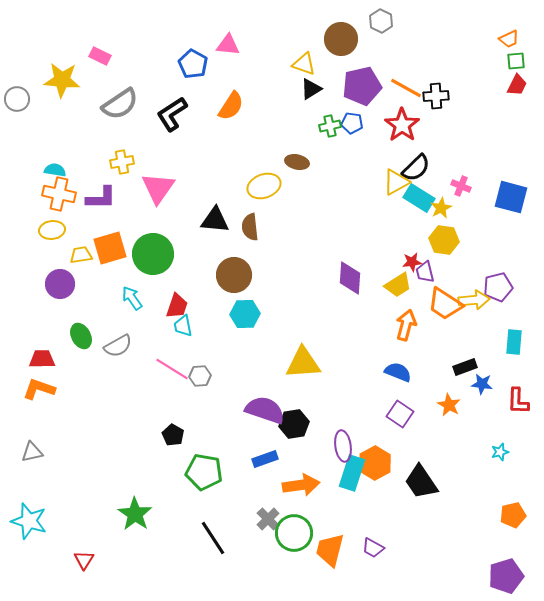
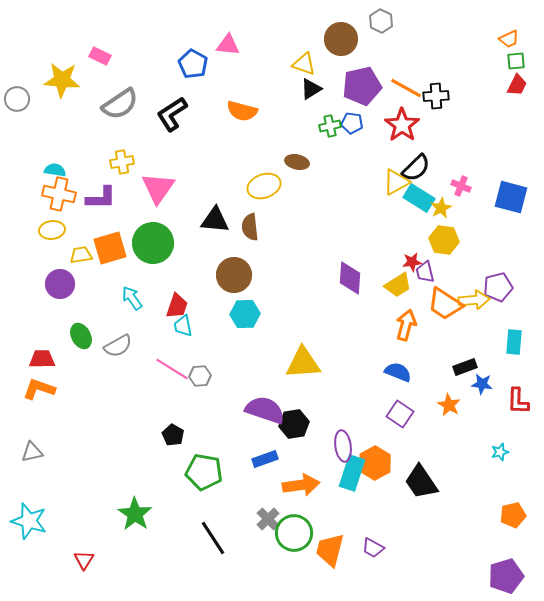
orange semicircle at (231, 106): moved 11 px right, 5 px down; rotated 72 degrees clockwise
green circle at (153, 254): moved 11 px up
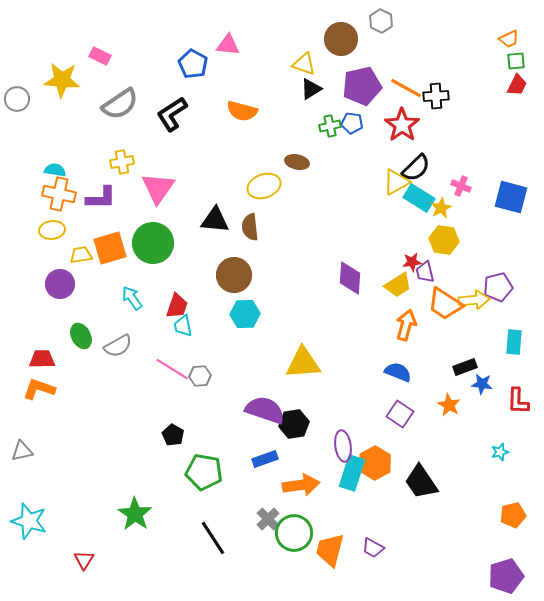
gray triangle at (32, 452): moved 10 px left, 1 px up
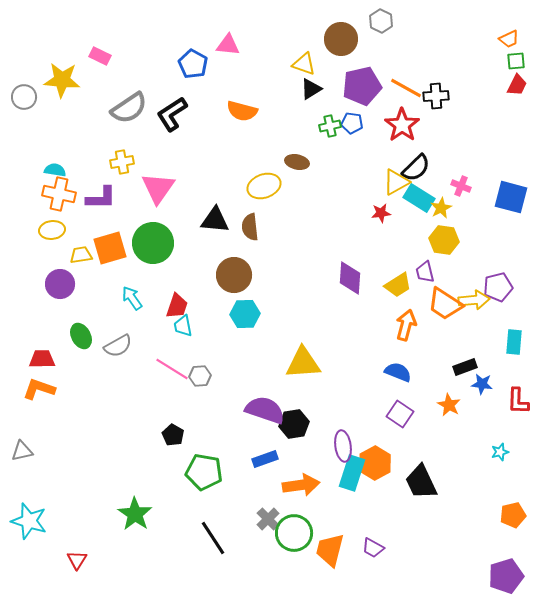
gray circle at (17, 99): moved 7 px right, 2 px up
gray semicircle at (120, 104): moved 9 px right, 4 px down
red star at (412, 262): moved 31 px left, 49 px up
black trapezoid at (421, 482): rotated 9 degrees clockwise
red triangle at (84, 560): moved 7 px left
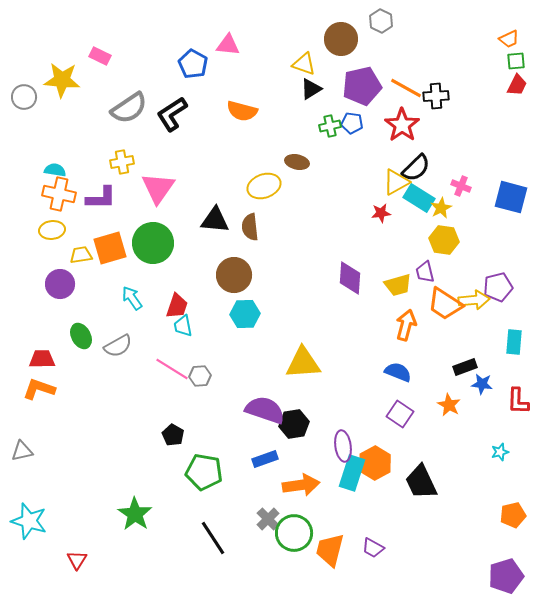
yellow trapezoid at (398, 285): rotated 16 degrees clockwise
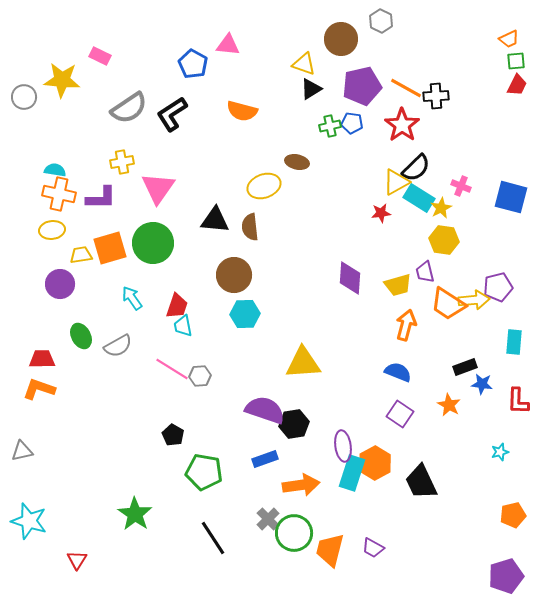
orange trapezoid at (445, 304): moved 3 px right
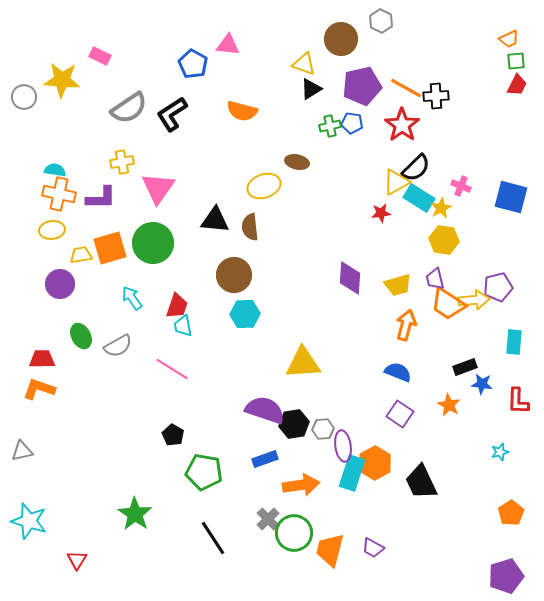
purple trapezoid at (425, 272): moved 10 px right, 7 px down
gray hexagon at (200, 376): moved 123 px right, 53 px down
orange pentagon at (513, 515): moved 2 px left, 2 px up; rotated 20 degrees counterclockwise
